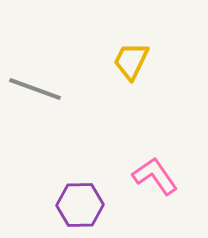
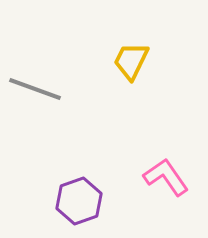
pink L-shape: moved 11 px right, 1 px down
purple hexagon: moved 1 px left, 4 px up; rotated 18 degrees counterclockwise
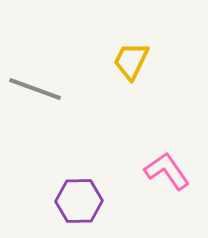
pink L-shape: moved 1 px right, 6 px up
purple hexagon: rotated 18 degrees clockwise
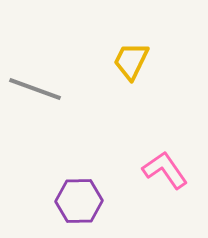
pink L-shape: moved 2 px left, 1 px up
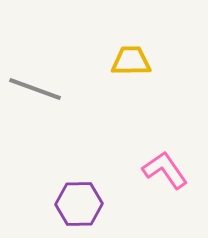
yellow trapezoid: rotated 63 degrees clockwise
purple hexagon: moved 3 px down
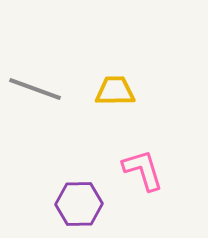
yellow trapezoid: moved 16 px left, 30 px down
pink L-shape: moved 22 px left; rotated 18 degrees clockwise
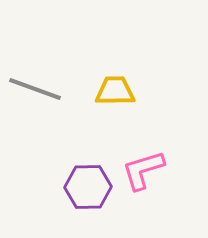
pink L-shape: rotated 90 degrees counterclockwise
purple hexagon: moved 9 px right, 17 px up
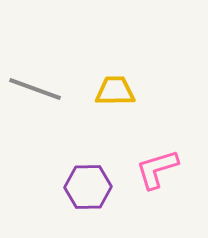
pink L-shape: moved 14 px right, 1 px up
